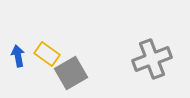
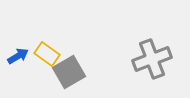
blue arrow: rotated 70 degrees clockwise
gray square: moved 2 px left, 1 px up
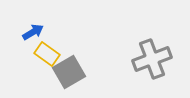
blue arrow: moved 15 px right, 24 px up
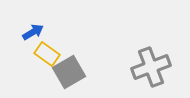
gray cross: moved 1 px left, 8 px down
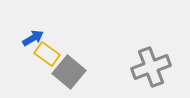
blue arrow: moved 6 px down
gray square: rotated 20 degrees counterclockwise
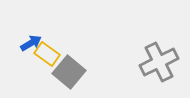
blue arrow: moved 2 px left, 5 px down
gray cross: moved 8 px right, 5 px up; rotated 6 degrees counterclockwise
